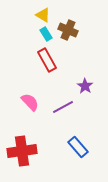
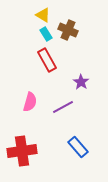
purple star: moved 4 px left, 4 px up
pink semicircle: rotated 60 degrees clockwise
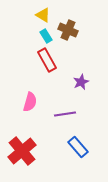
cyan rectangle: moved 2 px down
purple star: rotated 14 degrees clockwise
purple line: moved 2 px right, 7 px down; rotated 20 degrees clockwise
red cross: rotated 32 degrees counterclockwise
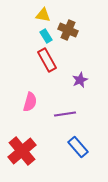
yellow triangle: rotated 21 degrees counterclockwise
purple star: moved 1 px left, 2 px up
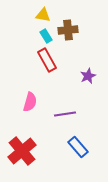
brown cross: rotated 30 degrees counterclockwise
purple star: moved 8 px right, 4 px up
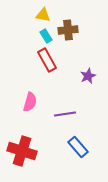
red cross: rotated 32 degrees counterclockwise
